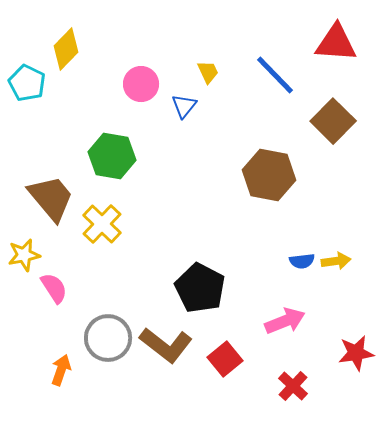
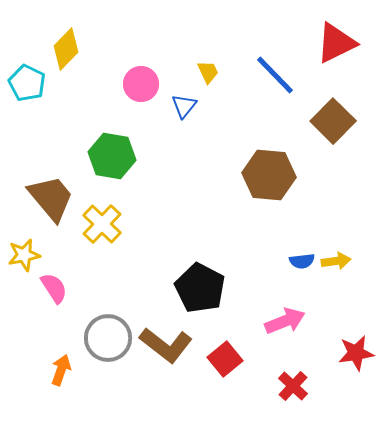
red triangle: rotated 30 degrees counterclockwise
brown hexagon: rotated 6 degrees counterclockwise
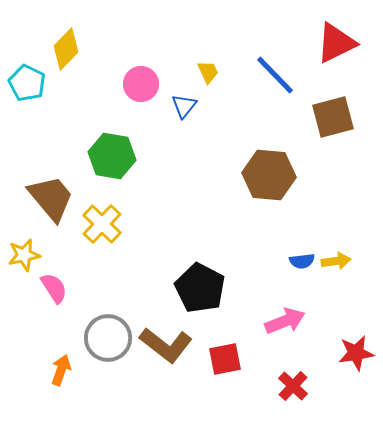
brown square: moved 4 px up; rotated 30 degrees clockwise
red square: rotated 28 degrees clockwise
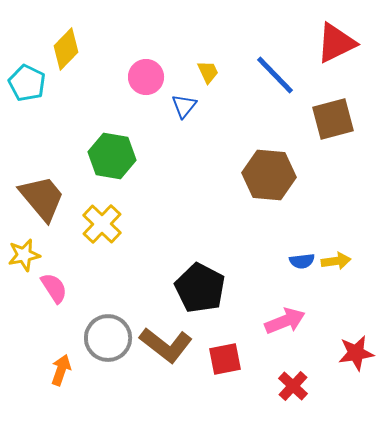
pink circle: moved 5 px right, 7 px up
brown square: moved 2 px down
brown trapezoid: moved 9 px left
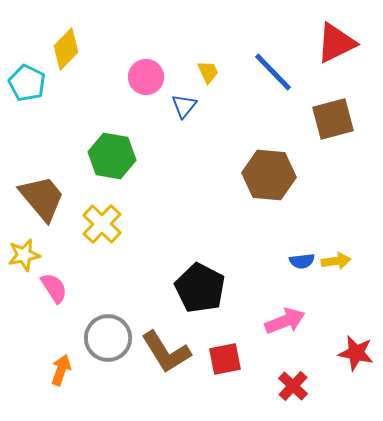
blue line: moved 2 px left, 3 px up
brown L-shape: moved 7 px down; rotated 20 degrees clockwise
red star: rotated 21 degrees clockwise
